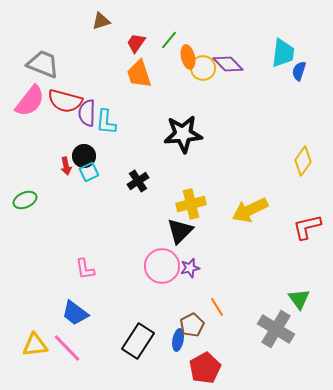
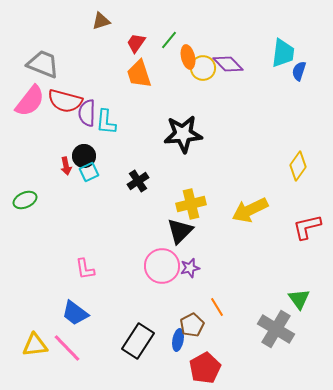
yellow diamond: moved 5 px left, 5 px down
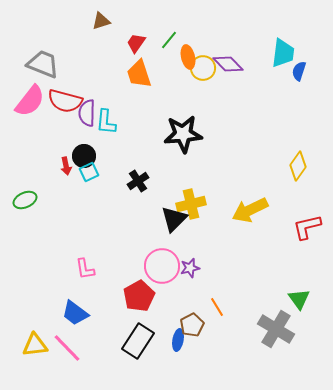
black triangle: moved 6 px left, 12 px up
red pentagon: moved 66 px left, 72 px up
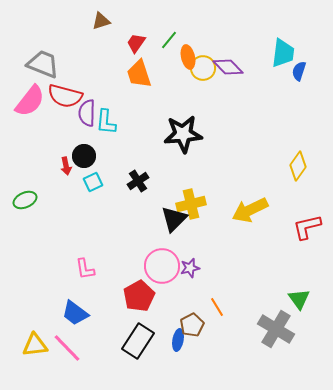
purple diamond: moved 3 px down
red semicircle: moved 5 px up
cyan square: moved 4 px right, 10 px down
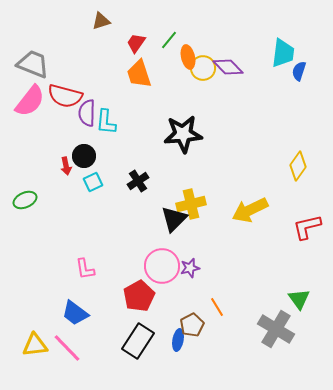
gray trapezoid: moved 10 px left
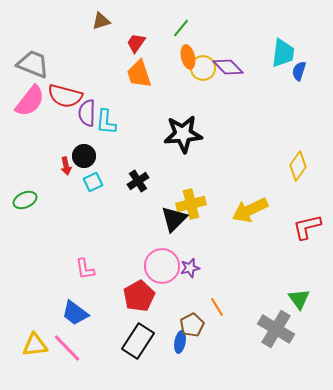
green line: moved 12 px right, 12 px up
blue ellipse: moved 2 px right, 2 px down
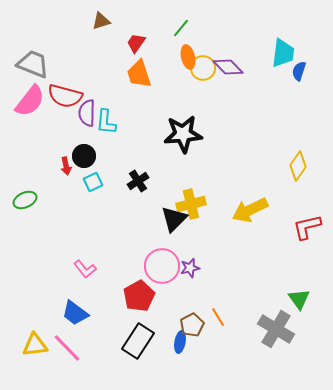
pink L-shape: rotated 30 degrees counterclockwise
orange line: moved 1 px right, 10 px down
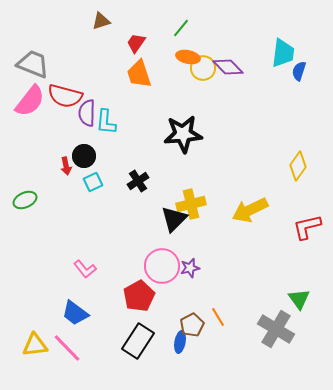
orange ellipse: rotated 65 degrees counterclockwise
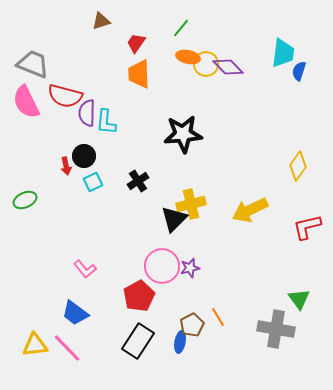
yellow circle: moved 3 px right, 4 px up
orange trapezoid: rotated 16 degrees clockwise
pink semicircle: moved 4 px left, 1 px down; rotated 116 degrees clockwise
gray cross: rotated 21 degrees counterclockwise
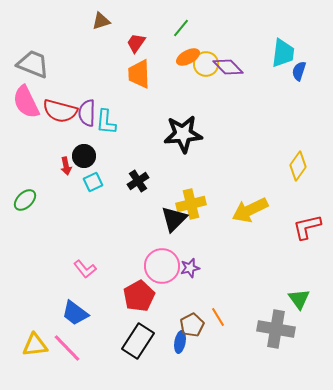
orange ellipse: rotated 40 degrees counterclockwise
red semicircle: moved 5 px left, 15 px down
green ellipse: rotated 20 degrees counterclockwise
